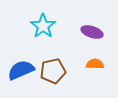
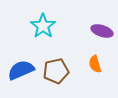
purple ellipse: moved 10 px right, 1 px up
orange semicircle: rotated 108 degrees counterclockwise
brown pentagon: moved 3 px right
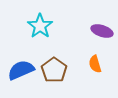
cyan star: moved 3 px left
brown pentagon: moved 2 px left, 1 px up; rotated 25 degrees counterclockwise
